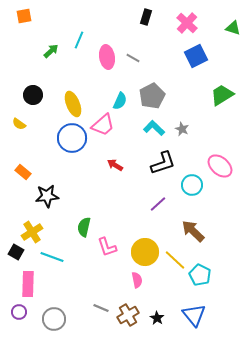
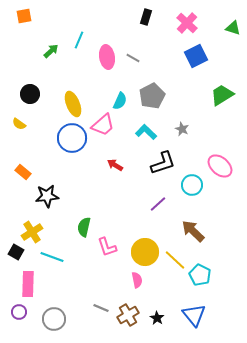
black circle at (33, 95): moved 3 px left, 1 px up
cyan L-shape at (154, 128): moved 8 px left, 4 px down
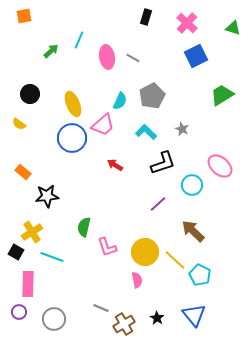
brown cross at (128, 315): moved 4 px left, 9 px down
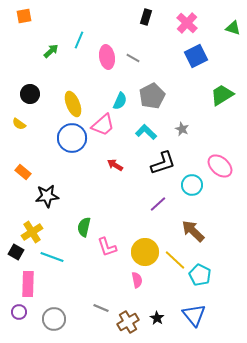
brown cross at (124, 324): moved 4 px right, 2 px up
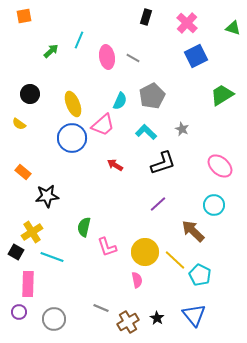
cyan circle at (192, 185): moved 22 px right, 20 px down
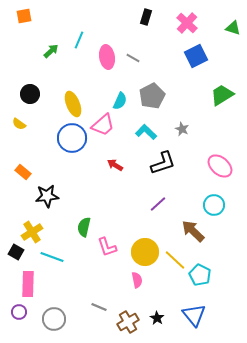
gray line at (101, 308): moved 2 px left, 1 px up
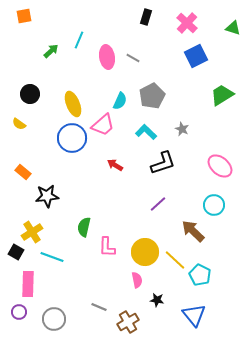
pink L-shape at (107, 247): rotated 20 degrees clockwise
black star at (157, 318): moved 18 px up; rotated 24 degrees counterclockwise
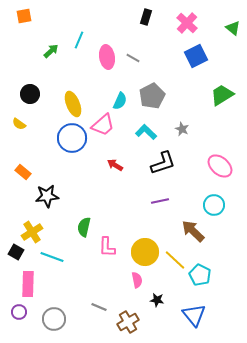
green triangle at (233, 28): rotated 21 degrees clockwise
purple line at (158, 204): moved 2 px right, 3 px up; rotated 30 degrees clockwise
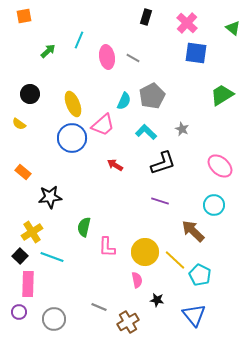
green arrow at (51, 51): moved 3 px left
blue square at (196, 56): moved 3 px up; rotated 35 degrees clockwise
cyan semicircle at (120, 101): moved 4 px right
black star at (47, 196): moved 3 px right, 1 px down
purple line at (160, 201): rotated 30 degrees clockwise
black square at (16, 252): moved 4 px right, 4 px down; rotated 14 degrees clockwise
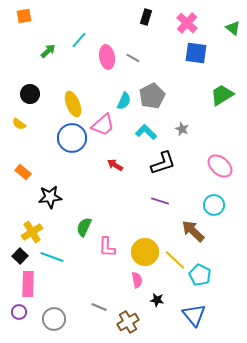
cyan line at (79, 40): rotated 18 degrees clockwise
green semicircle at (84, 227): rotated 12 degrees clockwise
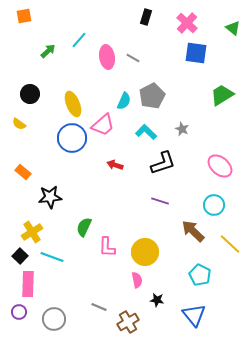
red arrow at (115, 165): rotated 14 degrees counterclockwise
yellow line at (175, 260): moved 55 px right, 16 px up
